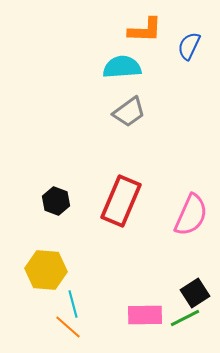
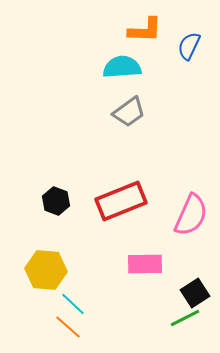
red rectangle: rotated 45 degrees clockwise
cyan line: rotated 32 degrees counterclockwise
pink rectangle: moved 51 px up
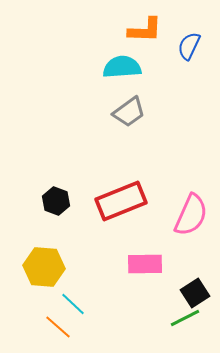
yellow hexagon: moved 2 px left, 3 px up
orange line: moved 10 px left
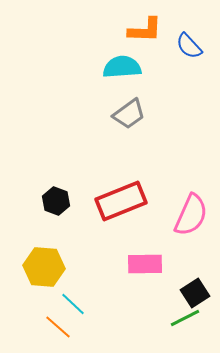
blue semicircle: rotated 68 degrees counterclockwise
gray trapezoid: moved 2 px down
